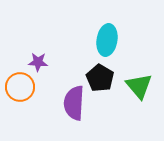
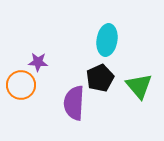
black pentagon: rotated 16 degrees clockwise
orange circle: moved 1 px right, 2 px up
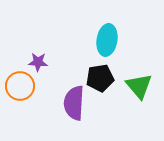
black pentagon: rotated 16 degrees clockwise
orange circle: moved 1 px left, 1 px down
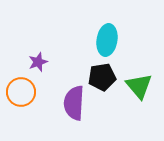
purple star: rotated 24 degrees counterclockwise
black pentagon: moved 2 px right, 1 px up
orange circle: moved 1 px right, 6 px down
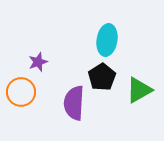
black pentagon: rotated 24 degrees counterclockwise
green triangle: moved 4 px down; rotated 40 degrees clockwise
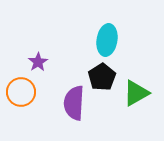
purple star: rotated 12 degrees counterclockwise
green triangle: moved 3 px left, 3 px down
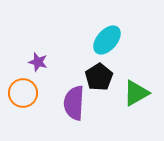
cyan ellipse: rotated 32 degrees clockwise
purple star: rotated 24 degrees counterclockwise
black pentagon: moved 3 px left
orange circle: moved 2 px right, 1 px down
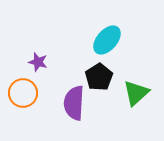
green triangle: rotated 12 degrees counterclockwise
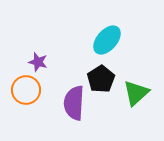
black pentagon: moved 2 px right, 2 px down
orange circle: moved 3 px right, 3 px up
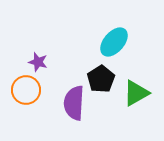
cyan ellipse: moved 7 px right, 2 px down
green triangle: rotated 12 degrees clockwise
